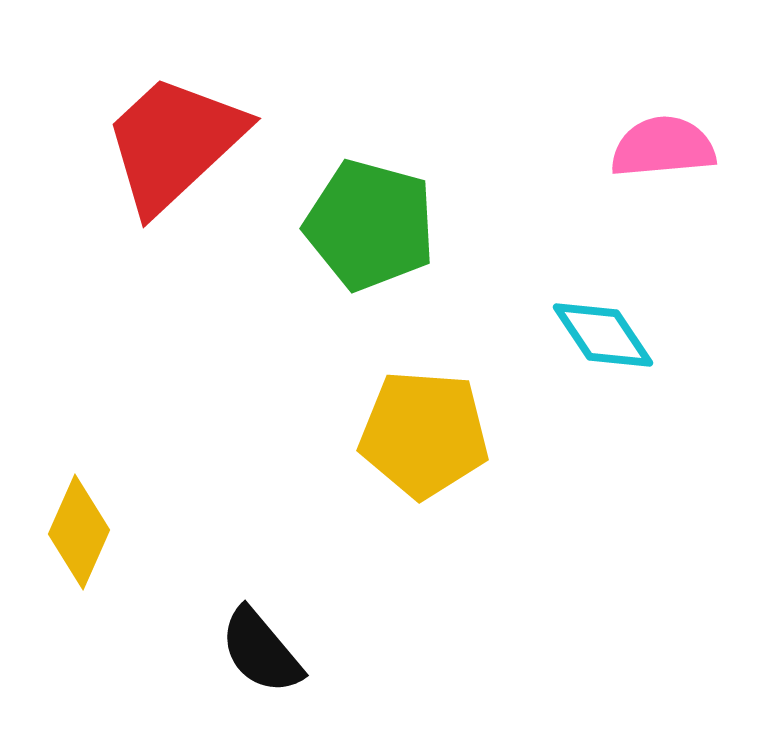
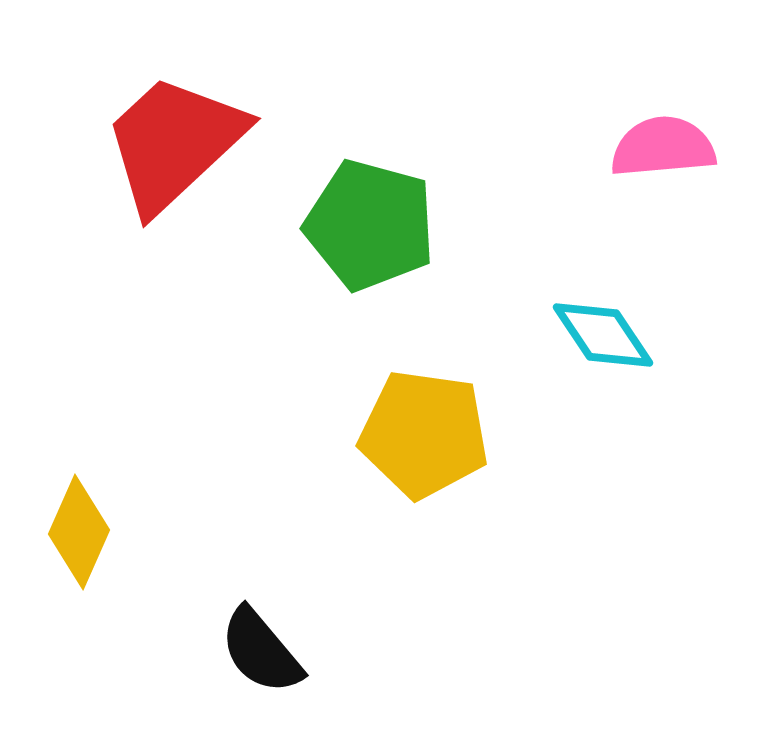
yellow pentagon: rotated 4 degrees clockwise
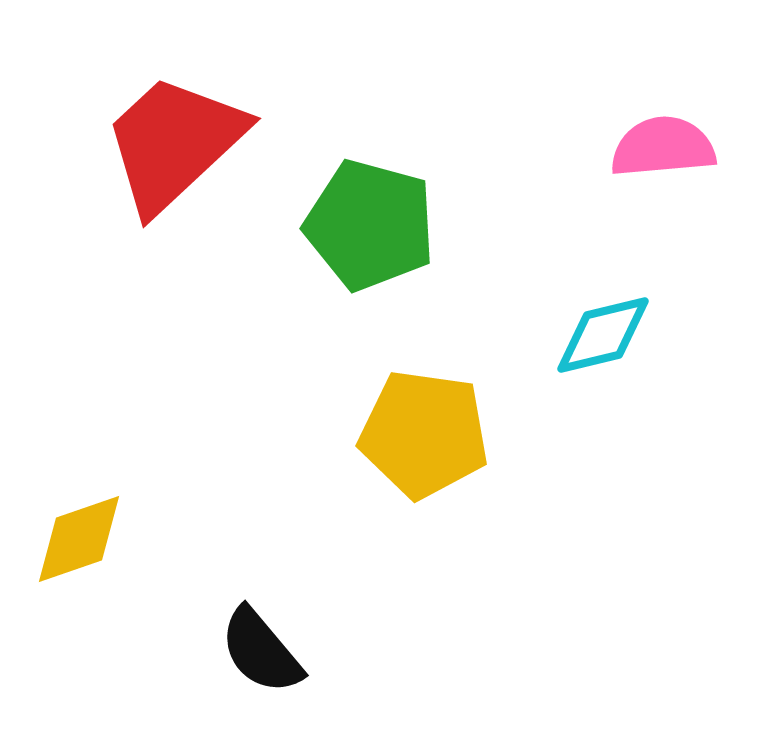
cyan diamond: rotated 70 degrees counterclockwise
yellow diamond: moved 7 px down; rotated 47 degrees clockwise
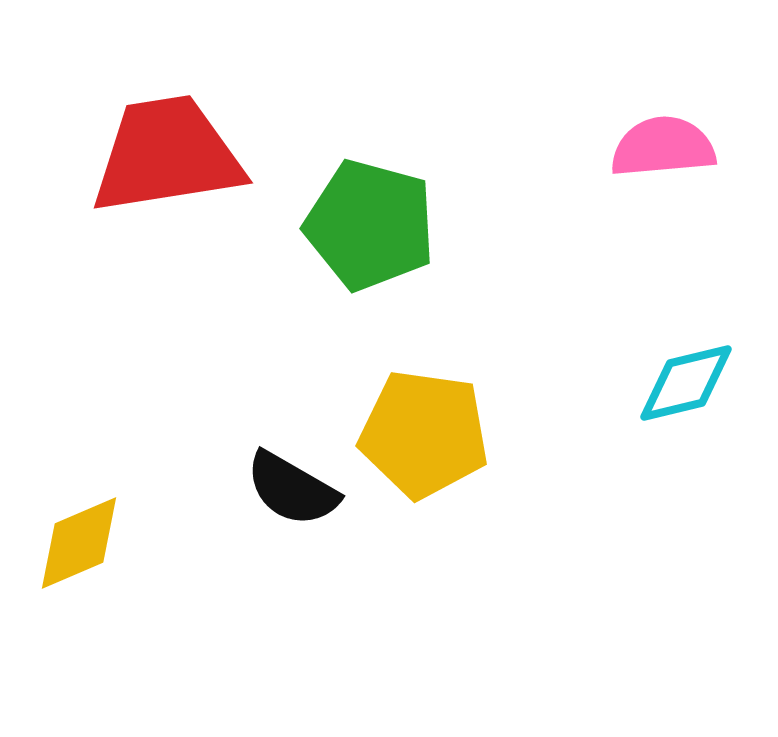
red trapezoid: moved 7 px left, 12 px down; rotated 34 degrees clockwise
cyan diamond: moved 83 px right, 48 px down
yellow diamond: moved 4 px down; rotated 4 degrees counterclockwise
black semicircle: moved 31 px right, 162 px up; rotated 20 degrees counterclockwise
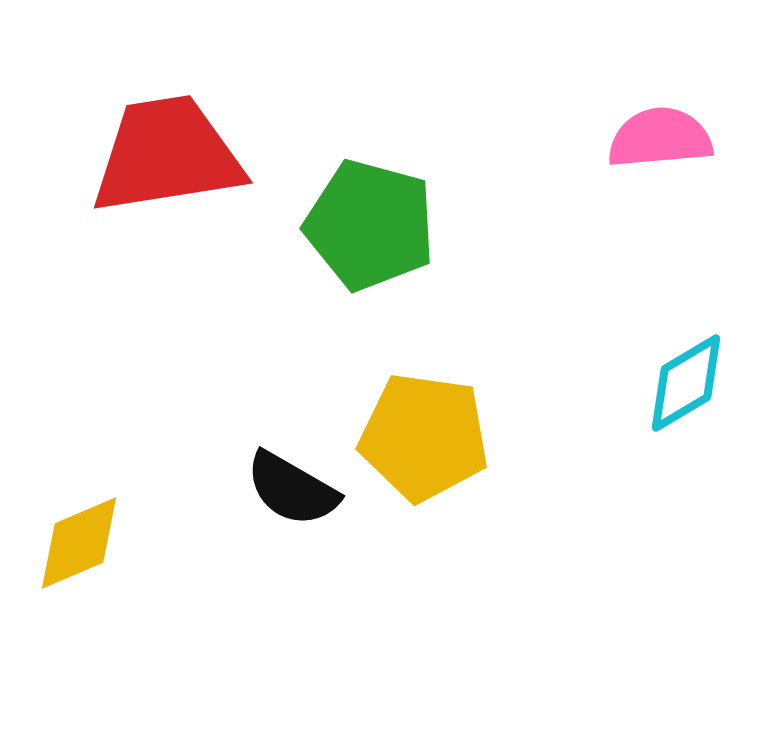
pink semicircle: moved 3 px left, 9 px up
cyan diamond: rotated 17 degrees counterclockwise
yellow pentagon: moved 3 px down
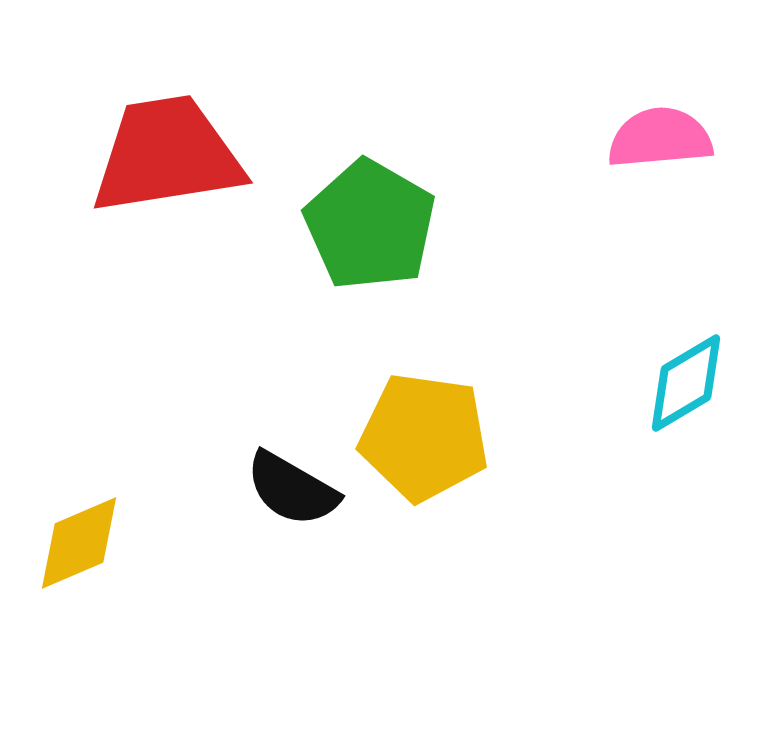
green pentagon: rotated 15 degrees clockwise
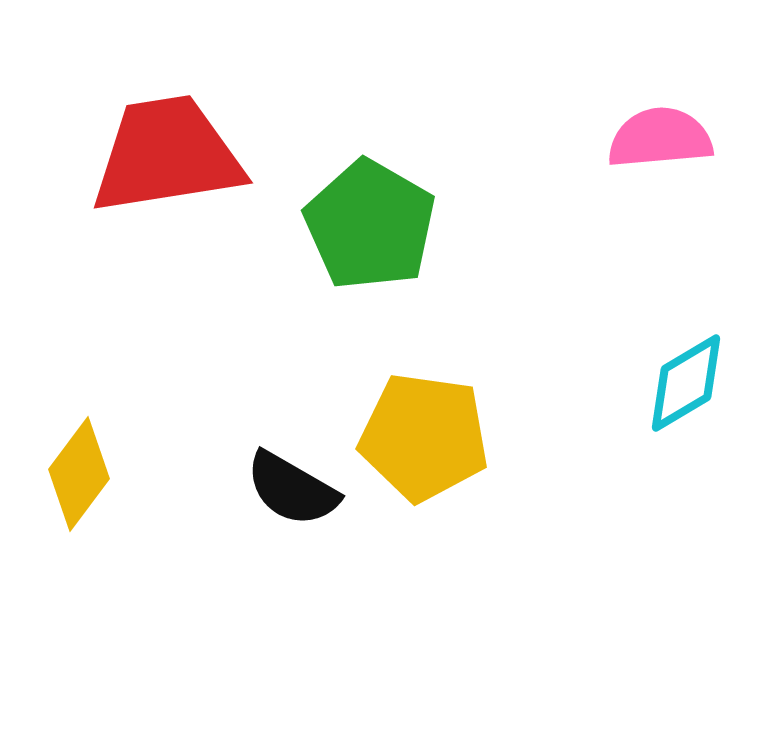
yellow diamond: moved 69 px up; rotated 30 degrees counterclockwise
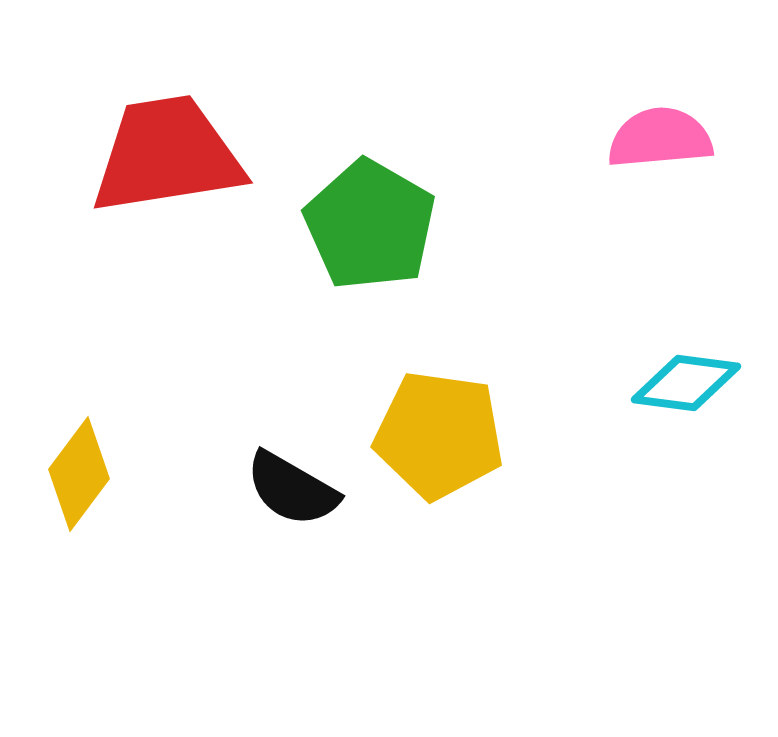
cyan diamond: rotated 38 degrees clockwise
yellow pentagon: moved 15 px right, 2 px up
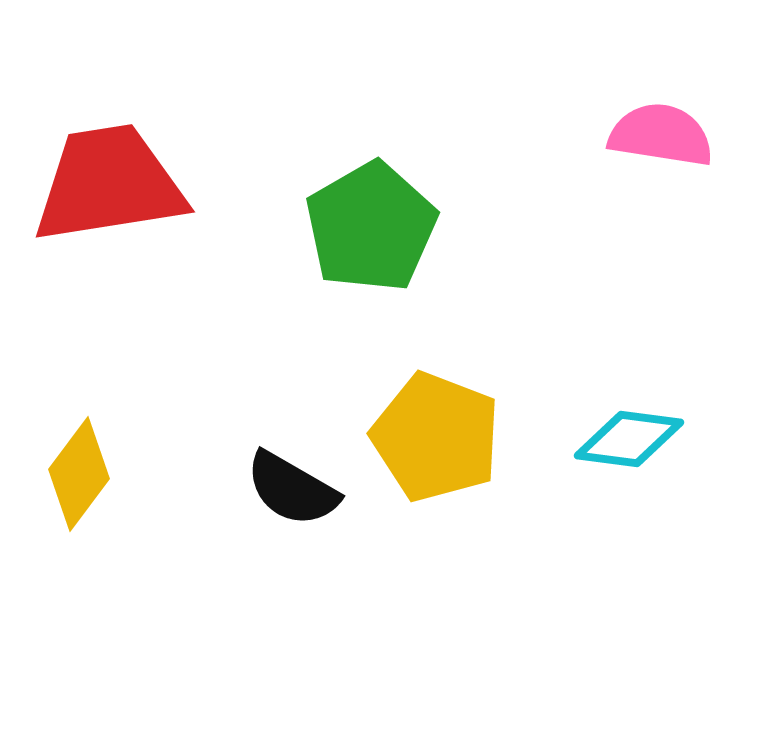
pink semicircle: moved 1 px right, 3 px up; rotated 14 degrees clockwise
red trapezoid: moved 58 px left, 29 px down
green pentagon: moved 1 px right, 2 px down; rotated 12 degrees clockwise
cyan diamond: moved 57 px left, 56 px down
yellow pentagon: moved 3 px left, 2 px down; rotated 13 degrees clockwise
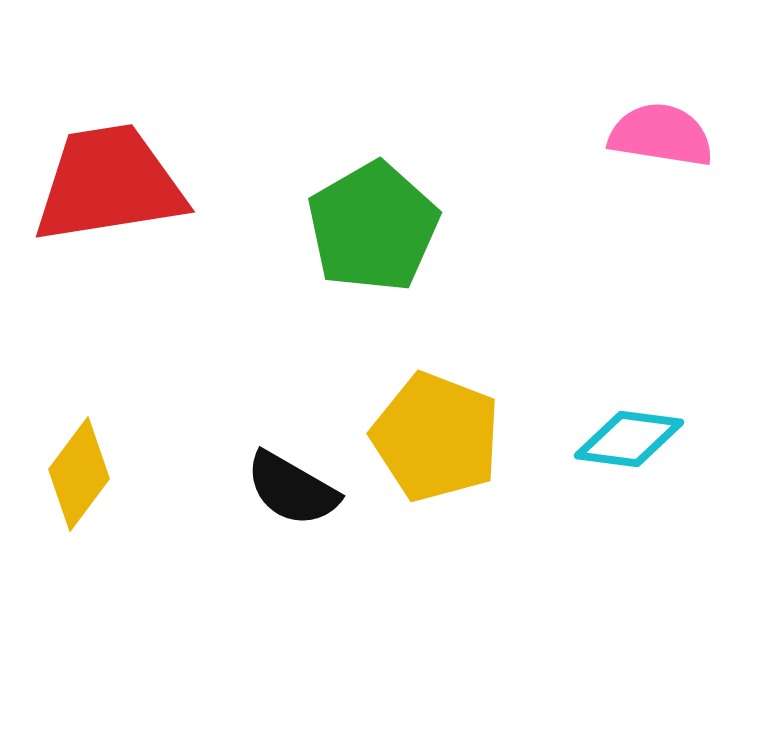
green pentagon: moved 2 px right
